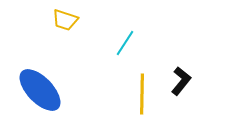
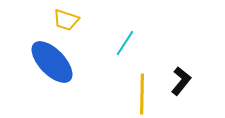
yellow trapezoid: moved 1 px right
blue ellipse: moved 12 px right, 28 px up
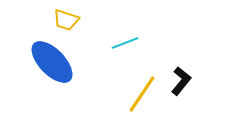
cyan line: rotated 36 degrees clockwise
yellow line: rotated 33 degrees clockwise
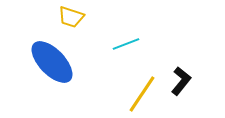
yellow trapezoid: moved 5 px right, 3 px up
cyan line: moved 1 px right, 1 px down
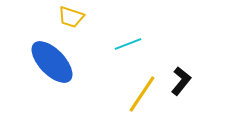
cyan line: moved 2 px right
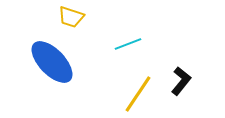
yellow line: moved 4 px left
